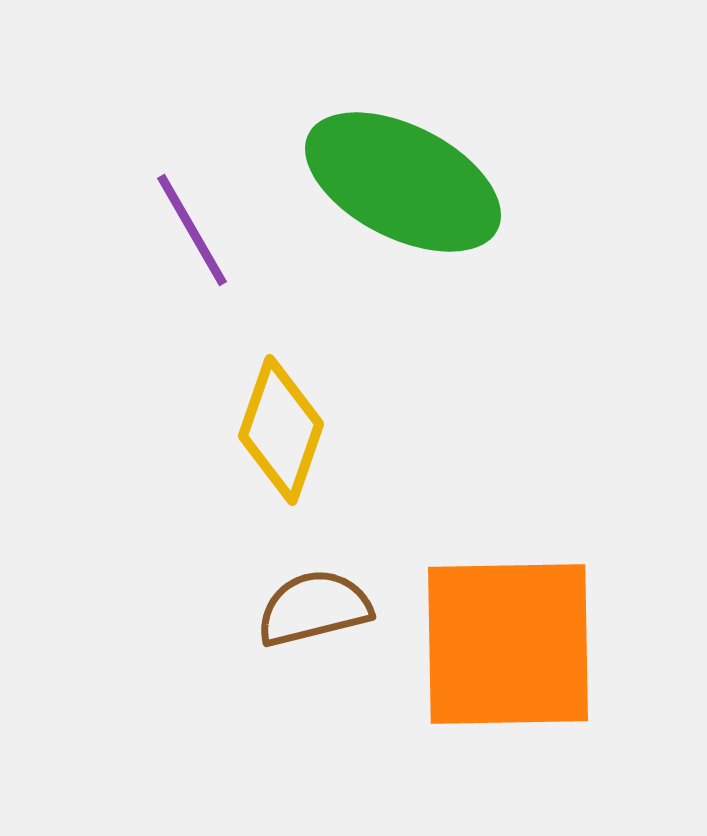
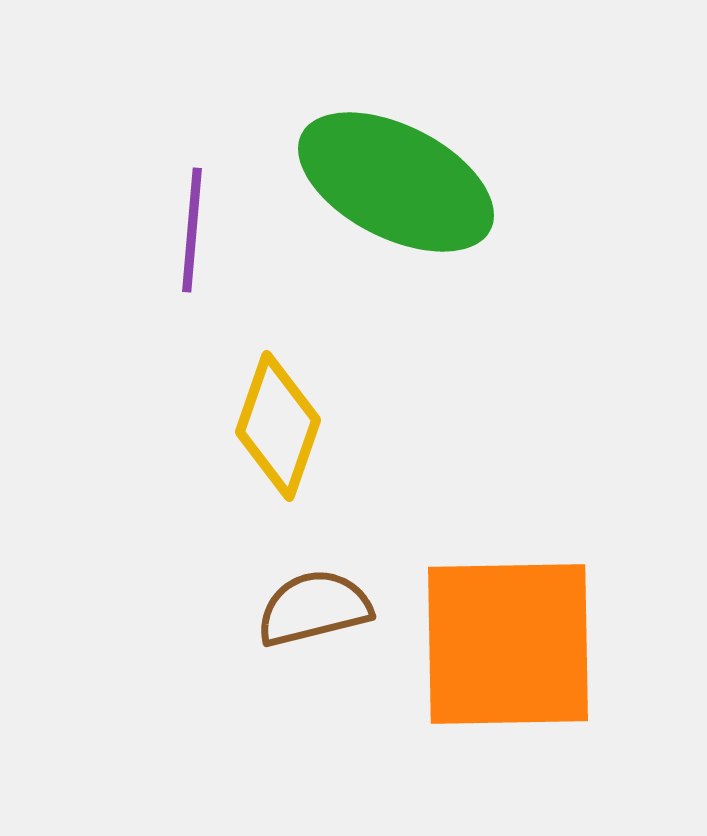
green ellipse: moved 7 px left
purple line: rotated 35 degrees clockwise
yellow diamond: moved 3 px left, 4 px up
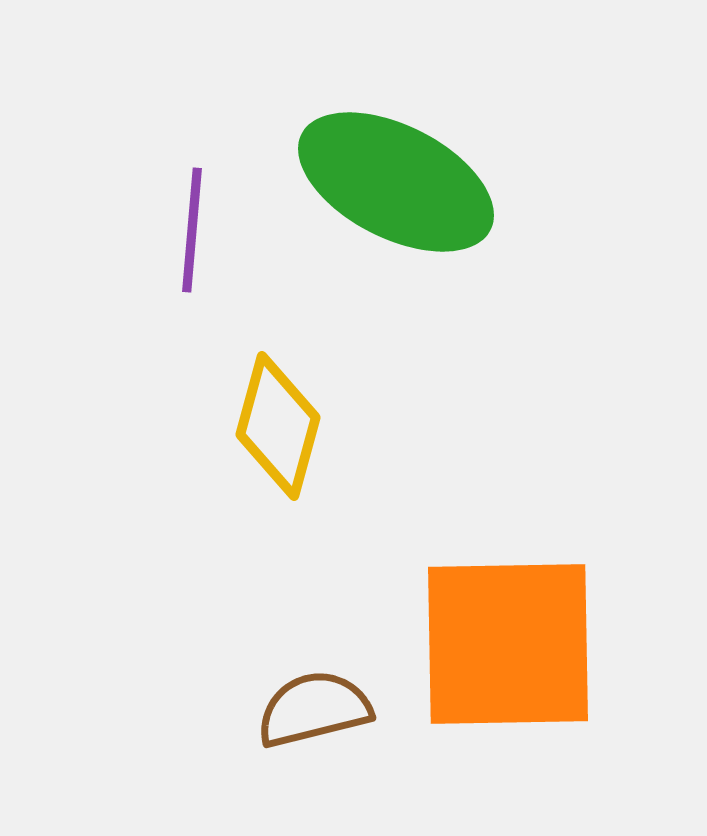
yellow diamond: rotated 4 degrees counterclockwise
brown semicircle: moved 101 px down
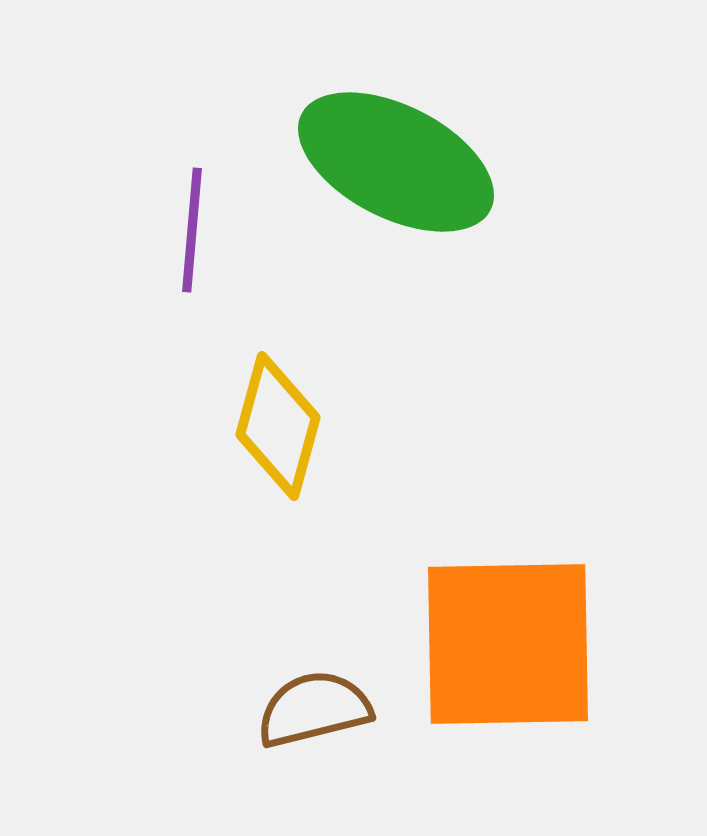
green ellipse: moved 20 px up
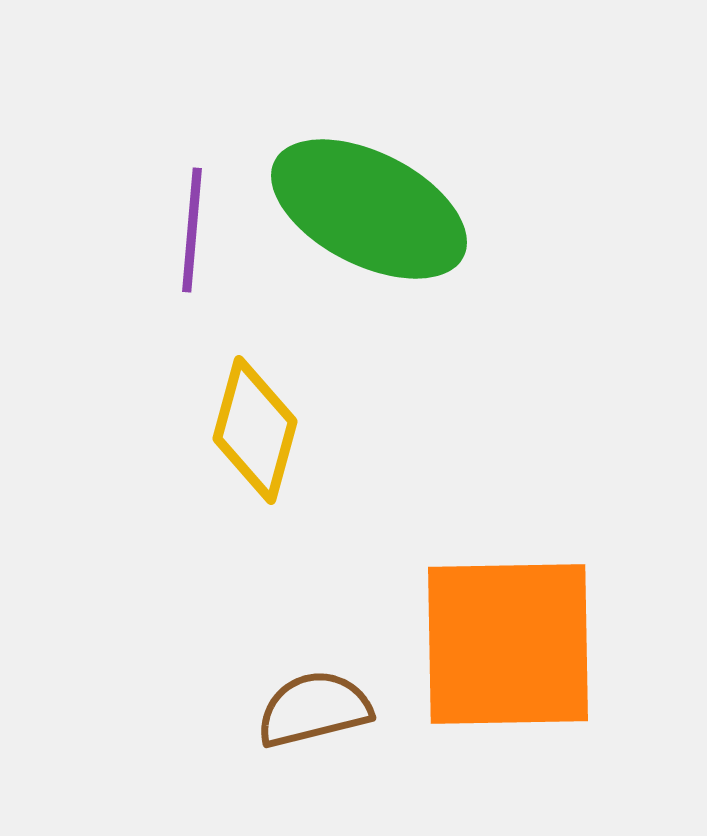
green ellipse: moved 27 px left, 47 px down
yellow diamond: moved 23 px left, 4 px down
